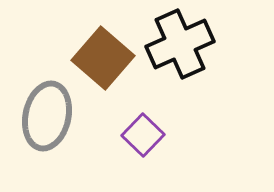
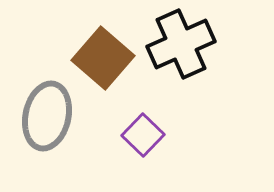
black cross: moved 1 px right
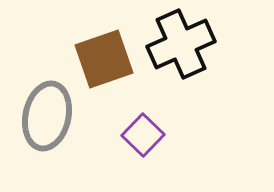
brown square: moved 1 px right, 1 px down; rotated 30 degrees clockwise
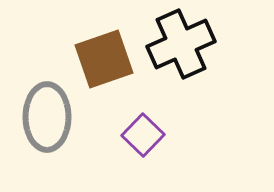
gray ellipse: moved 1 px down; rotated 12 degrees counterclockwise
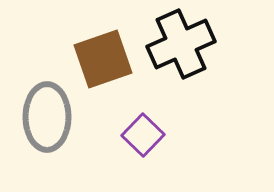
brown square: moved 1 px left
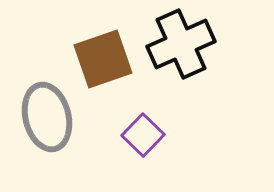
gray ellipse: rotated 14 degrees counterclockwise
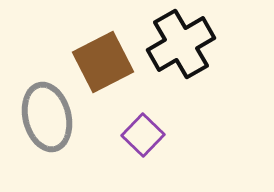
black cross: rotated 6 degrees counterclockwise
brown square: moved 3 px down; rotated 8 degrees counterclockwise
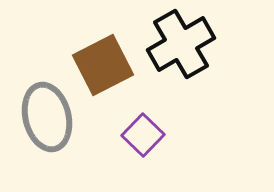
brown square: moved 3 px down
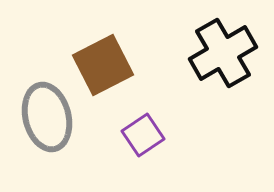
black cross: moved 42 px right, 9 px down
purple square: rotated 12 degrees clockwise
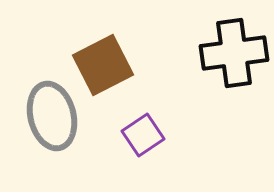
black cross: moved 11 px right; rotated 22 degrees clockwise
gray ellipse: moved 5 px right, 1 px up
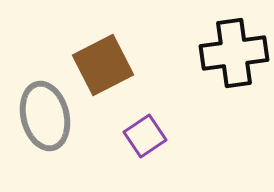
gray ellipse: moved 7 px left
purple square: moved 2 px right, 1 px down
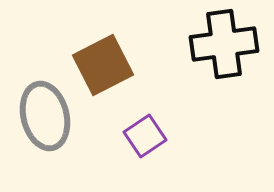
black cross: moved 10 px left, 9 px up
